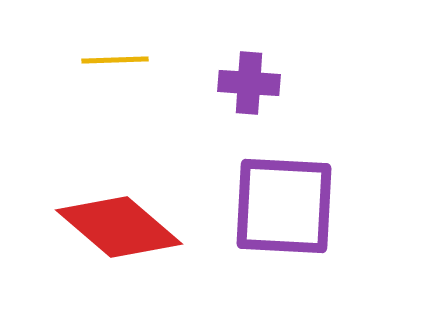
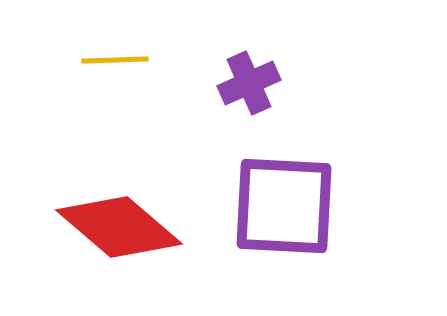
purple cross: rotated 28 degrees counterclockwise
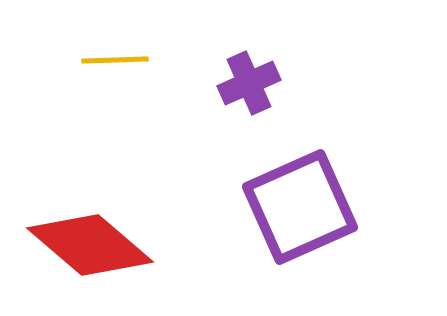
purple square: moved 16 px right, 1 px down; rotated 27 degrees counterclockwise
red diamond: moved 29 px left, 18 px down
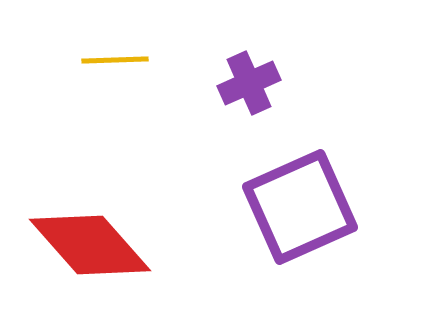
red diamond: rotated 8 degrees clockwise
